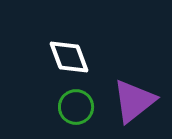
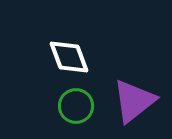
green circle: moved 1 px up
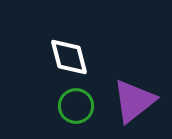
white diamond: rotated 6 degrees clockwise
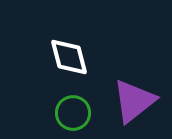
green circle: moved 3 px left, 7 px down
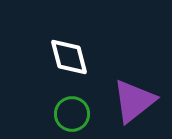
green circle: moved 1 px left, 1 px down
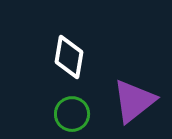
white diamond: rotated 24 degrees clockwise
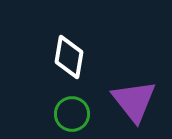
purple triangle: rotated 30 degrees counterclockwise
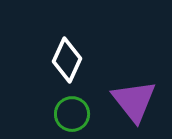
white diamond: moved 2 px left, 3 px down; rotated 15 degrees clockwise
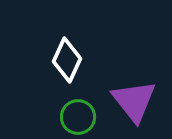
green circle: moved 6 px right, 3 px down
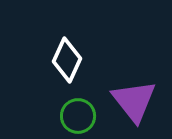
green circle: moved 1 px up
